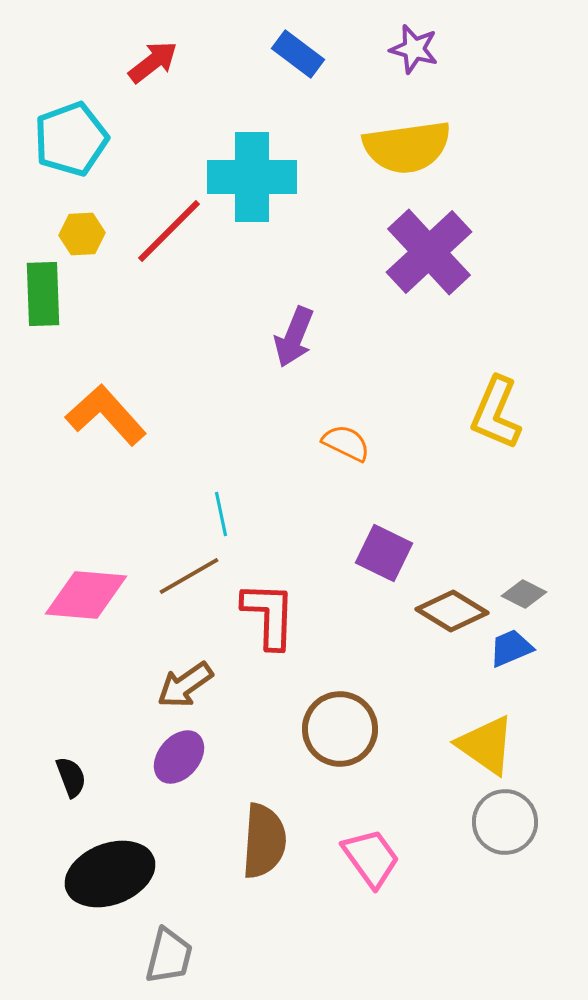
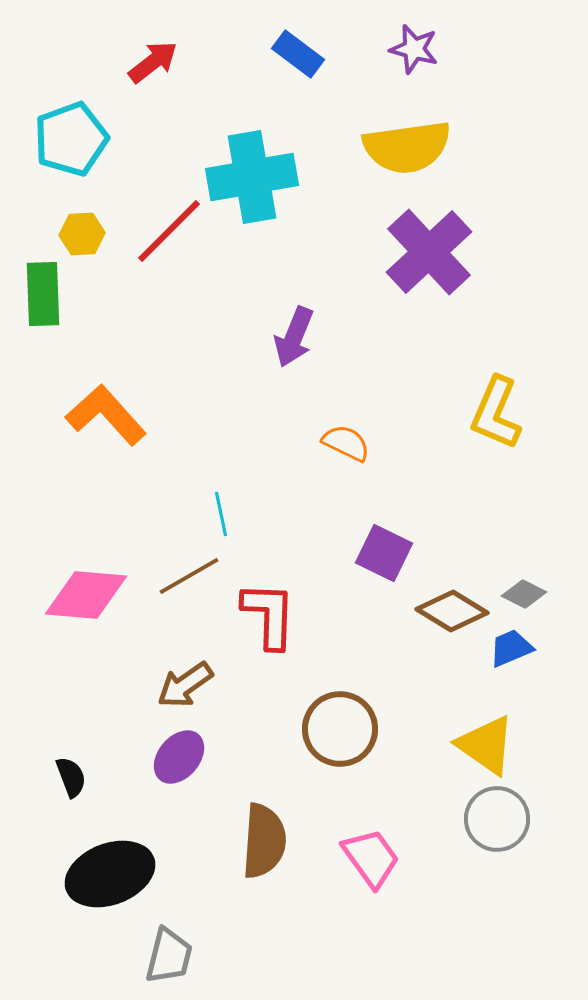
cyan cross: rotated 10 degrees counterclockwise
gray circle: moved 8 px left, 3 px up
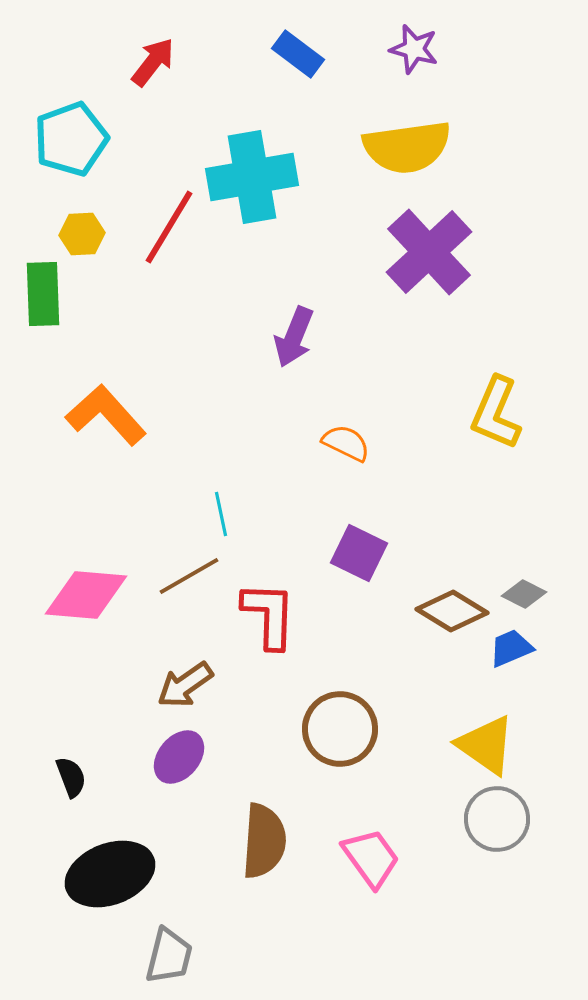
red arrow: rotated 14 degrees counterclockwise
red line: moved 4 px up; rotated 14 degrees counterclockwise
purple square: moved 25 px left
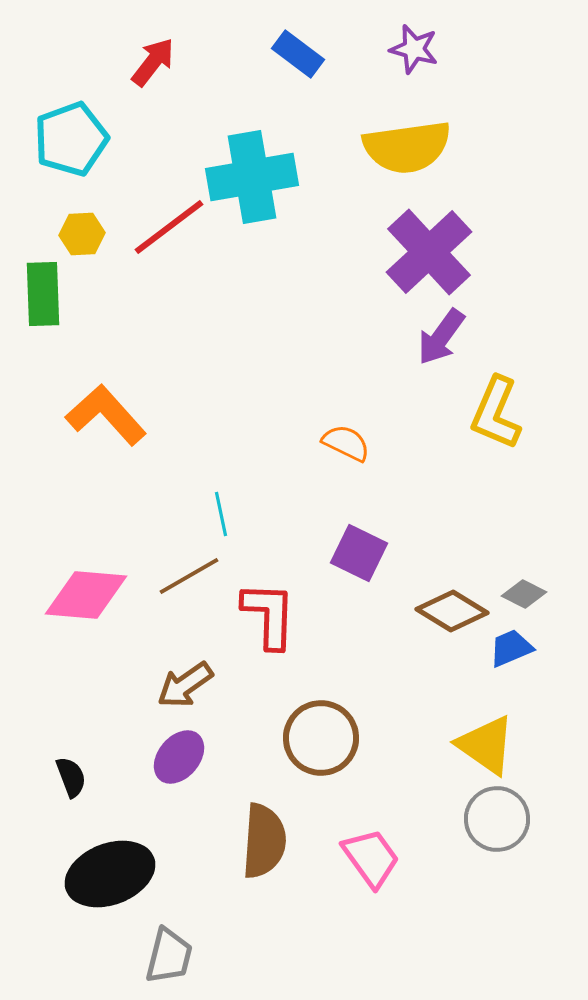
red line: rotated 22 degrees clockwise
purple arrow: moved 147 px right; rotated 14 degrees clockwise
brown circle: moved 19 px left, 9 px down
